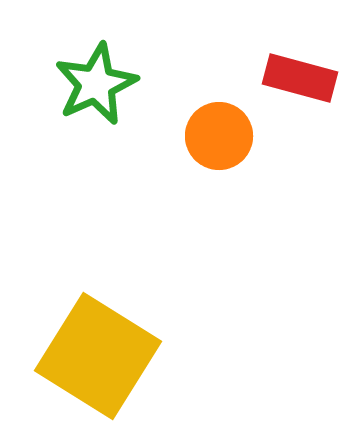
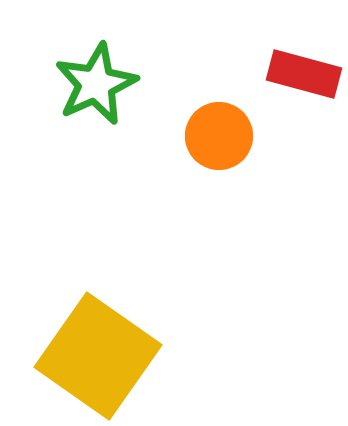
red rectangle: moved 4 px right, 4 px up
yellow square: rotated 3 degrees clockwise
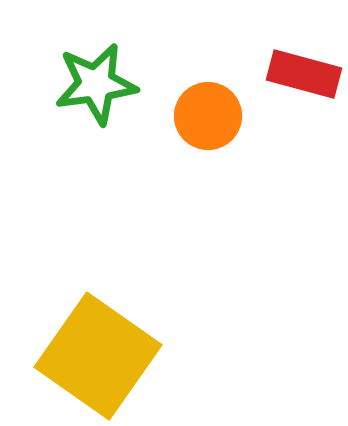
green star: rotated 16 degrees clockwise
orange circle: moved 11 px left, 20 px up
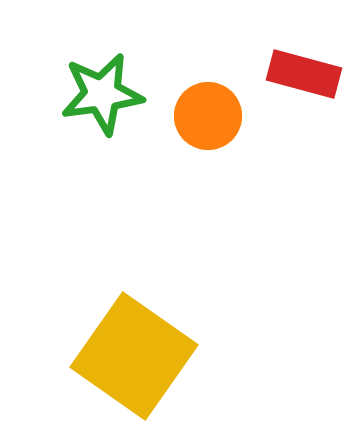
green star: moved 6 px right, 10 px down
yellow square: moved 36 px right
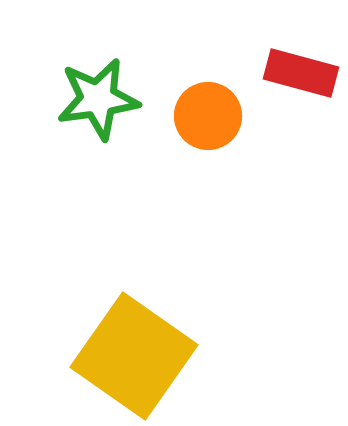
red rectangle: moved 3 px left, 1 px up
green star: moved 4 px left, 5 px down
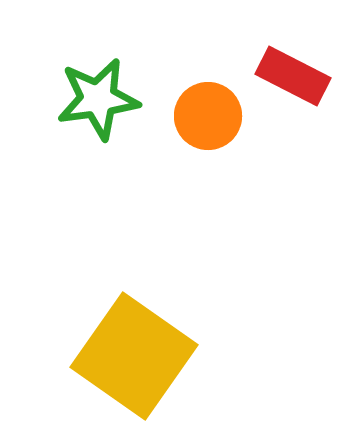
red rectangle: moved 8 px left, 3 px down; rotated 12 degrees clockwise
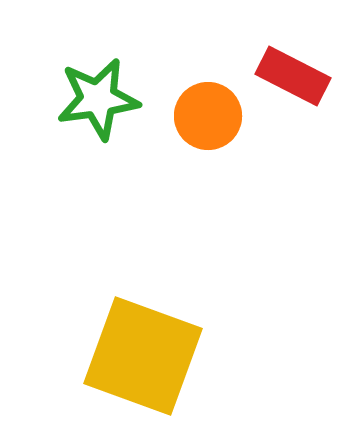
yellow square: moved 9 px right; rotated 15 degrees counterclockwise
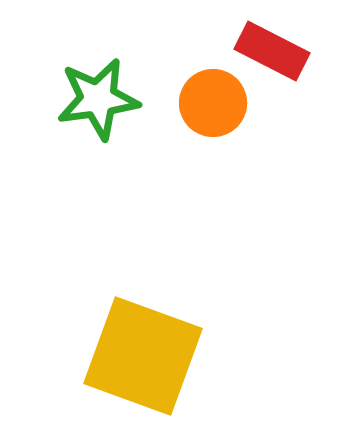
red rectangle: moved 21 px left, 25 px up
orange circle: moved 5 px right, 13 px up
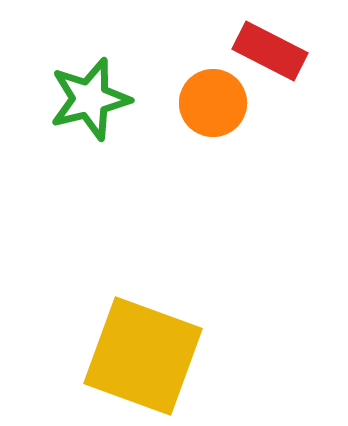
red rectangle: moved 2 px left
green star: moved 8 px left; rotated 6 degrees counterclockwise
